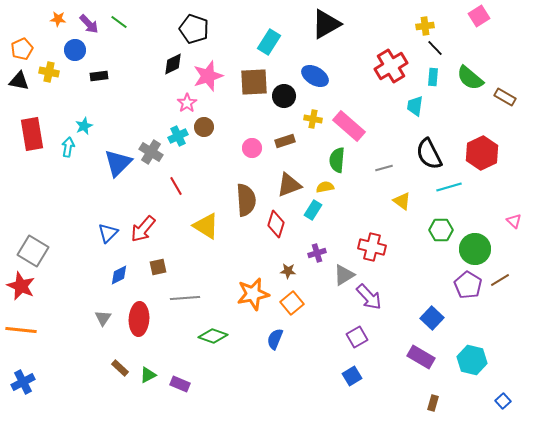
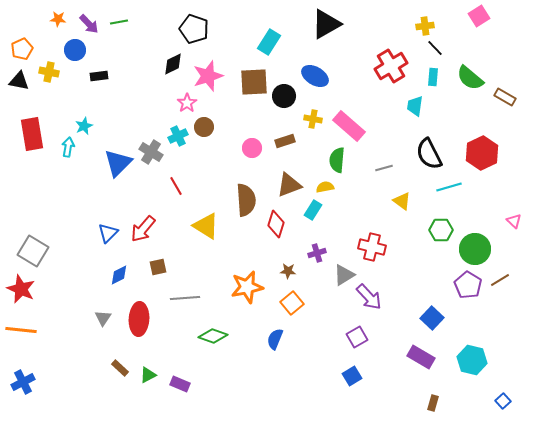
green line at (119, 22): rotated 48 degrees counterclockwise
red star at (21, 286): moved 3 px down
orange star at (253, 294): moved 6 px left, 7 px up
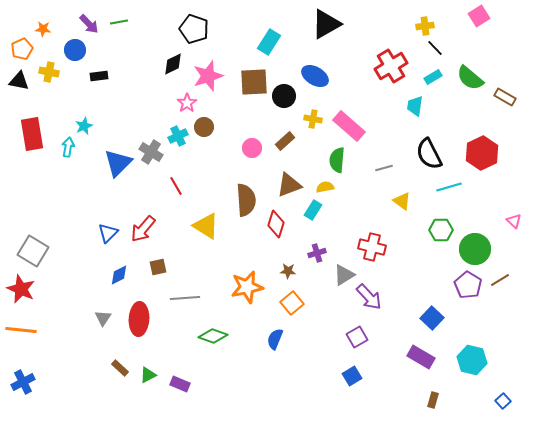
orange star at (58, 19): moved 15 px left, 10 px down
cyan rectangle at (433, 77): rotated 54 degrees clockwise
brown rectangle at (285, 141): rotated 24 degrees counterclockwise
brown rectangle at (433, 403): moved 3 px up
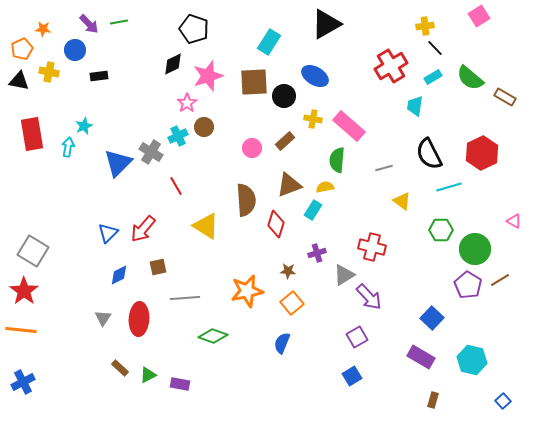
pink triangle at (514, 221): rotated 14 degrees counterclockwise
orange star at (247, 287): moved 4 px down
red star at (21, 289): moved 3 px right, 2 px down; rotated 12 degrees clockwise
blue semicircle at (275, 339): moved 7 px right, 4 px down
purple rectangle at (180, 384): rotated 12 degrees counterclockwise
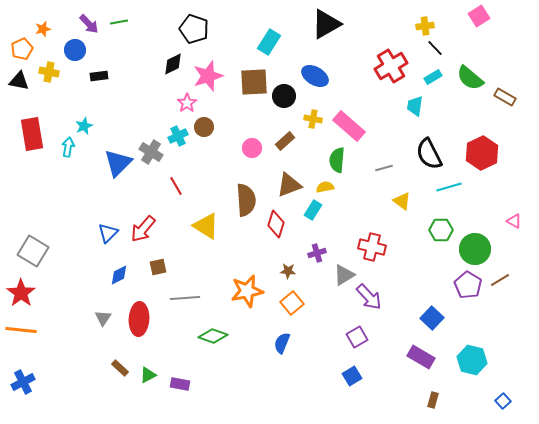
orange star at (43, 29): rotated 21 degrees counterclockwise
red star at (24, 291): moved 3 px left, 2 px down
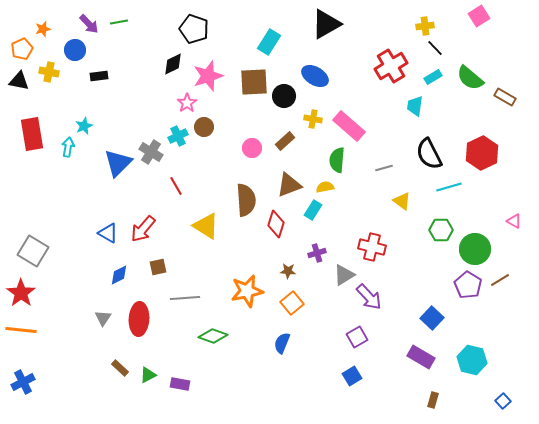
blue triangle at (108, 233): rotated 45 degrees counterclockwise
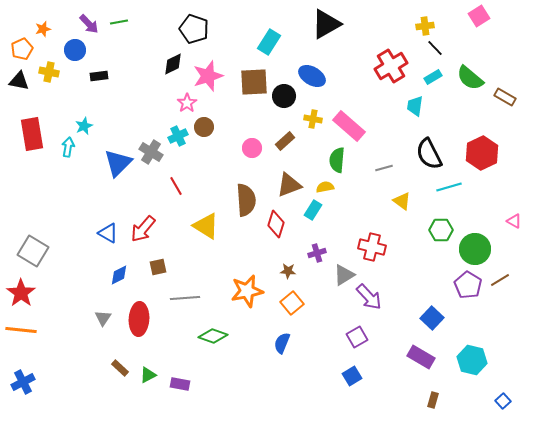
blue ellipse at (315, 76): moved 3 px left
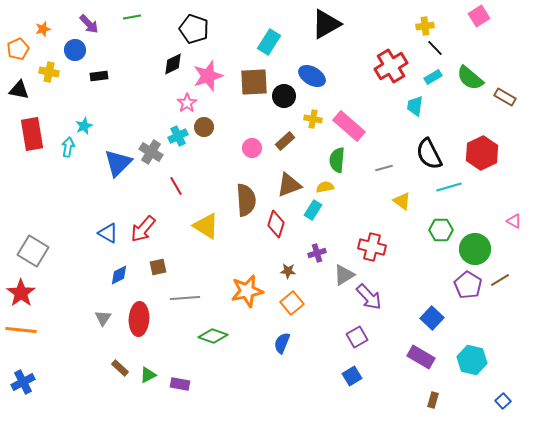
green line at (119, 22): moved 13 px right, 5 px up
orange pentagon at (22, 49): moved 4 px left
black triangle at (19, 81): moved 9 px down
